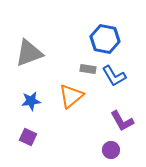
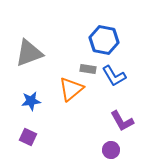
blue hexagon: moved 1 px left, 1 px down
orange triangle: moved 7 px up
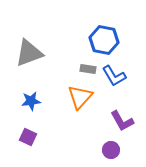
orange triangle: moved 9 px right, 8 px down; rotated 8 degrees counterclockwise
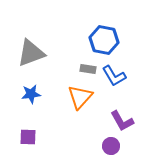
gray triangle: moved 2 px right
blue star: moved 7 px up
purple square: rotated 24 degrees counterclockwise
purple circle: moved 4 px up
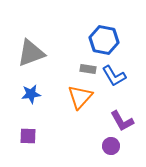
purple square: moved 1 px up
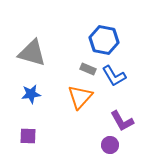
gray triangle: moved 1 px right; rotated 36 degrees clockwise
gray rectangle: rotated 14 degrees clockwise
purple circle: moved 1 px left, 1 px up
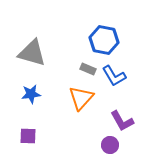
orange triangle: moved 1 px right, 1 px down
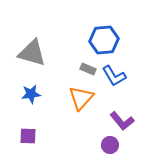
blue hexagon: rotated 16 degrees counterclockwise
purple L-shape: rotated 10 degrees counterclockwise
